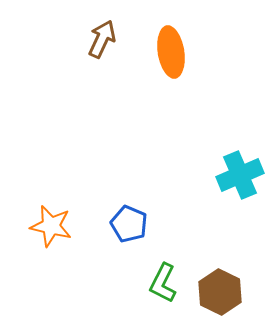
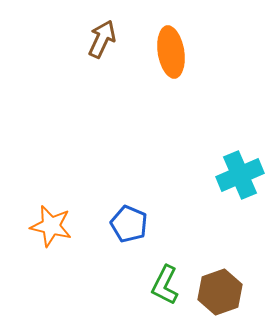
green L-shape: moved 2 px right, 2 px down
brown hexagon: rotated 15 degrees clockwise
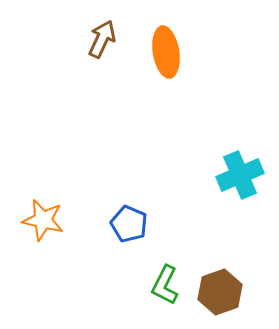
orange ellipse: moved 5 px left
orange star: moved 8 px left, 6 px up
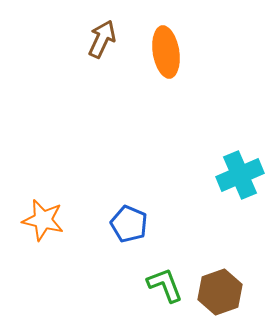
green L-shape: rotated 132 degrees clockwise
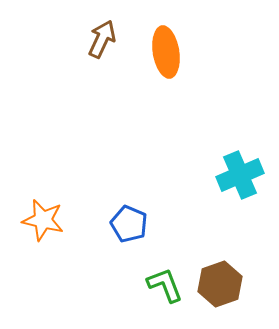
brown hexagon: moved 8 px up
